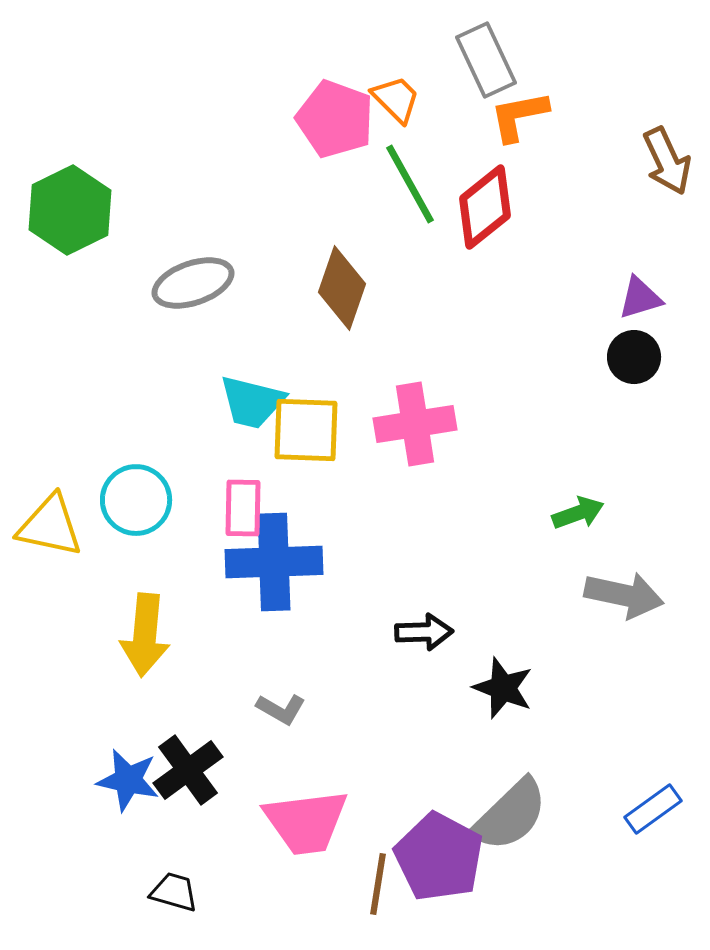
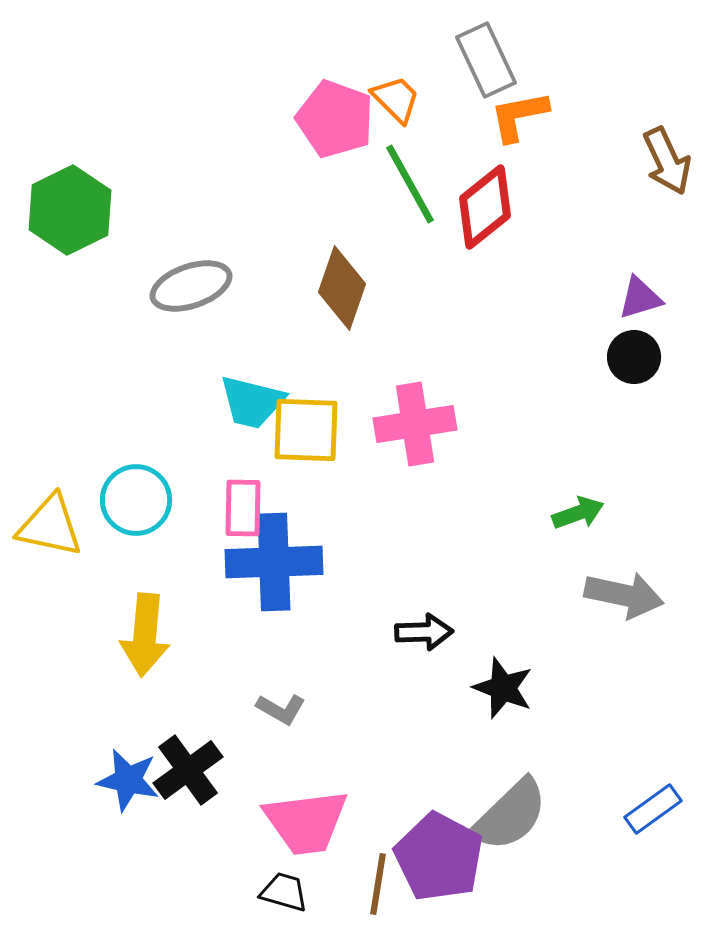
gray ellipse: moved 2 px left, 3 px down
black trapezoid: moved 110 px right
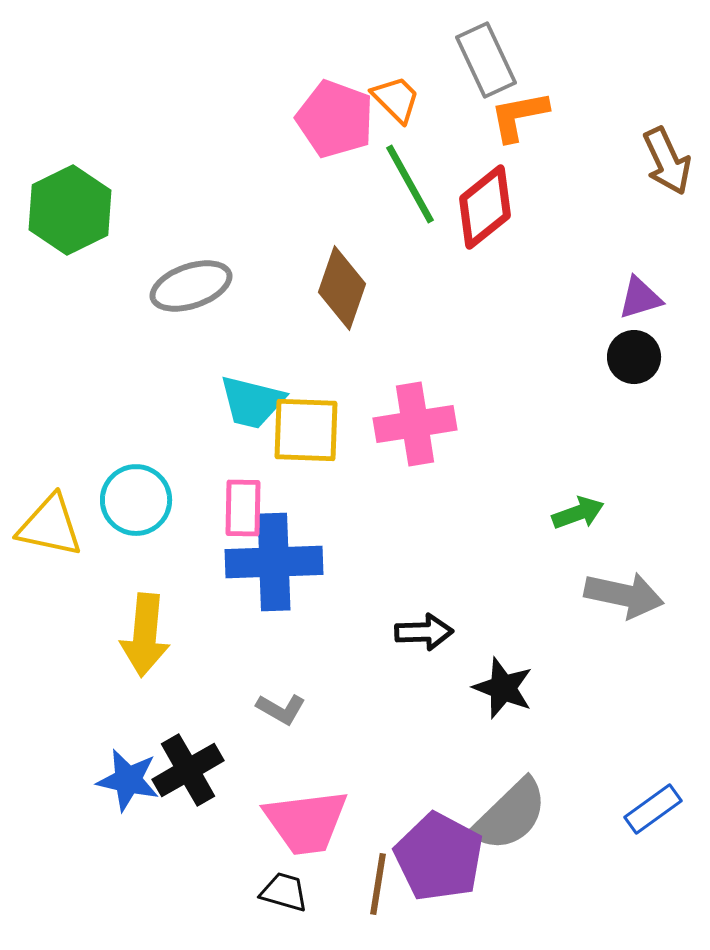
black cross: rotated 6 degrees clockwise
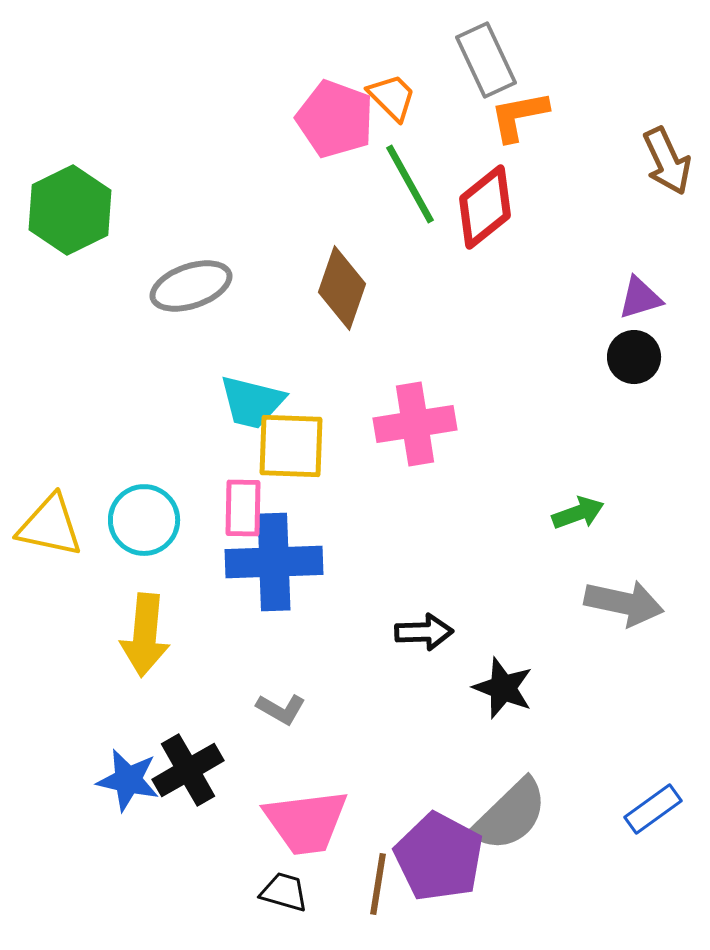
orange trapezoid: moved 4 px left, 2 px up
yellow square: moved 15 px left, 16 px down
cyan circle: moved 8 px right, 20 px down
gray arrow: moved 8 px down
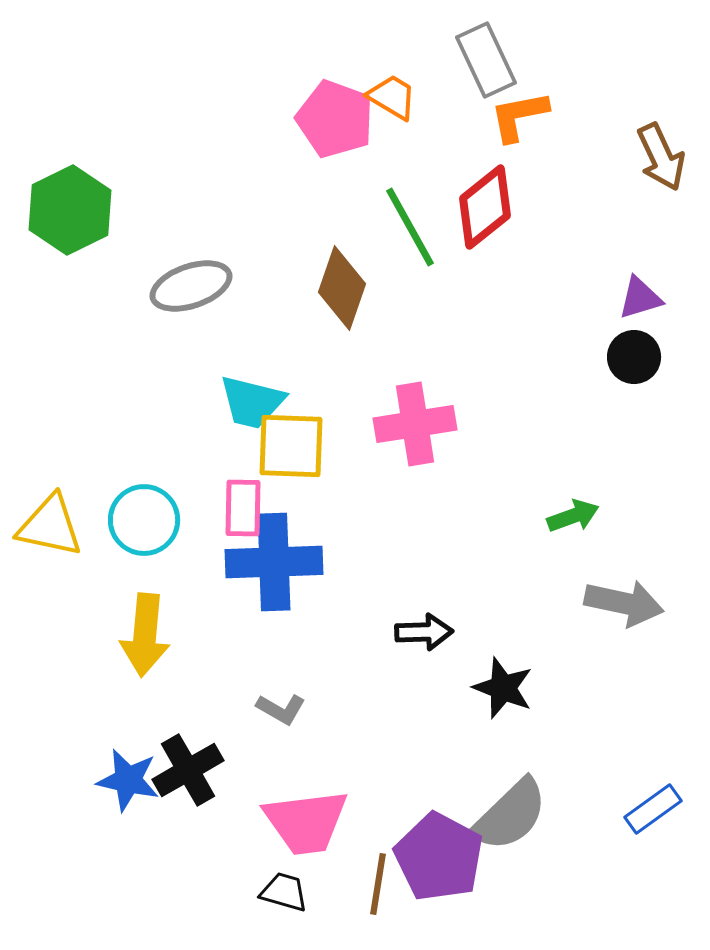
orange trapezoid: rotated 14 degrees counterclockwise
brown arrow: moved 6 px left, 4 px up
green line: moved 43 px down
green arrow: moved 5 px left, 3 px down
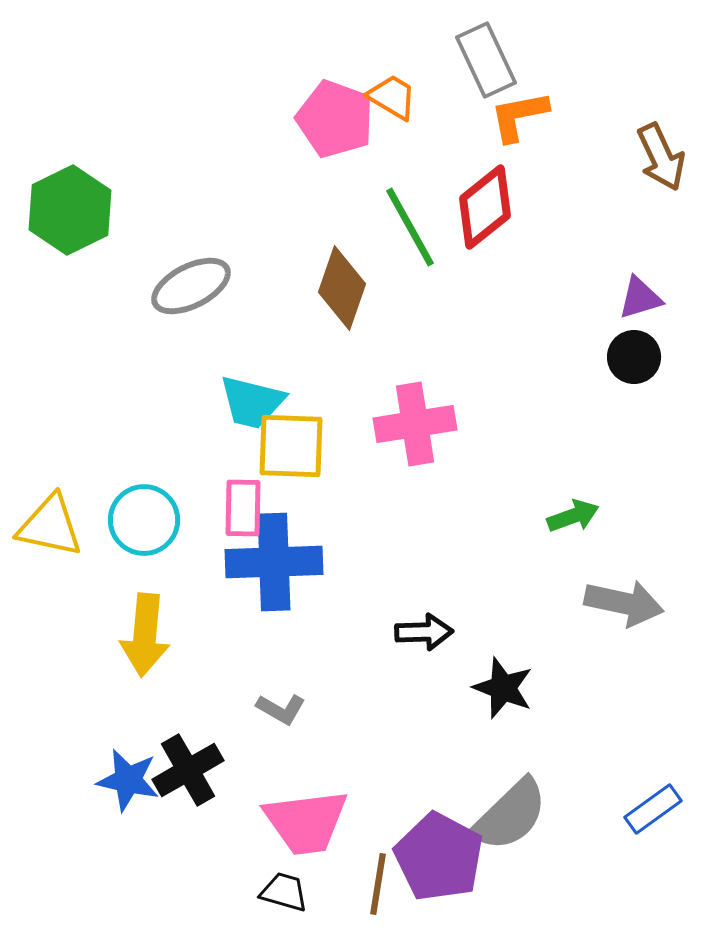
gray ellipse: rotated 8 degrees counterclockwise
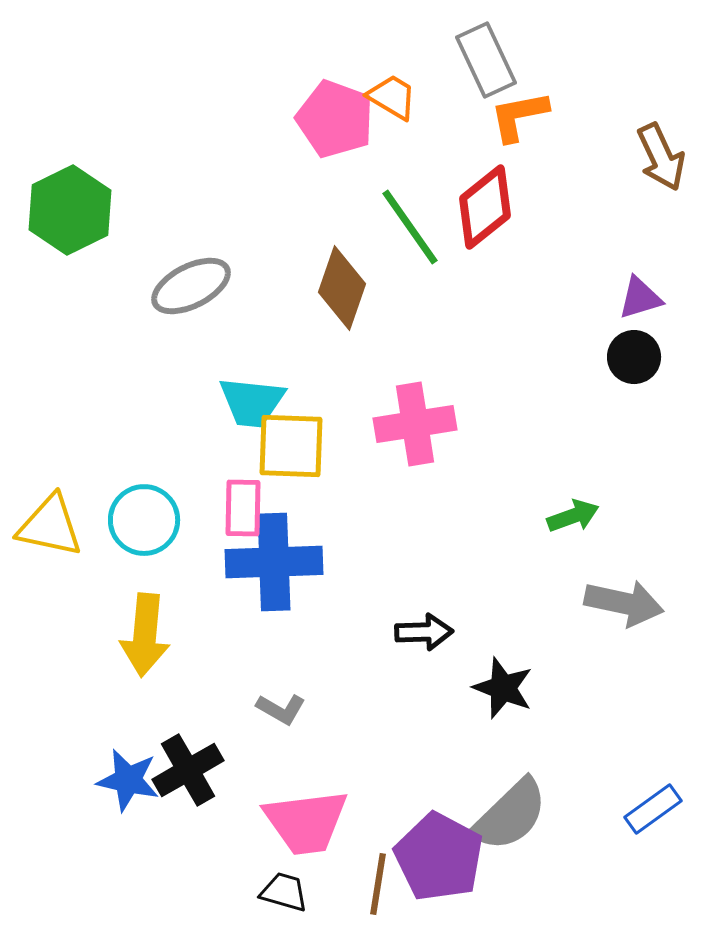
green line: rotated 6 degrees counterclockwise
cyan trapezoid: rotated 8 degrees counterclockwise
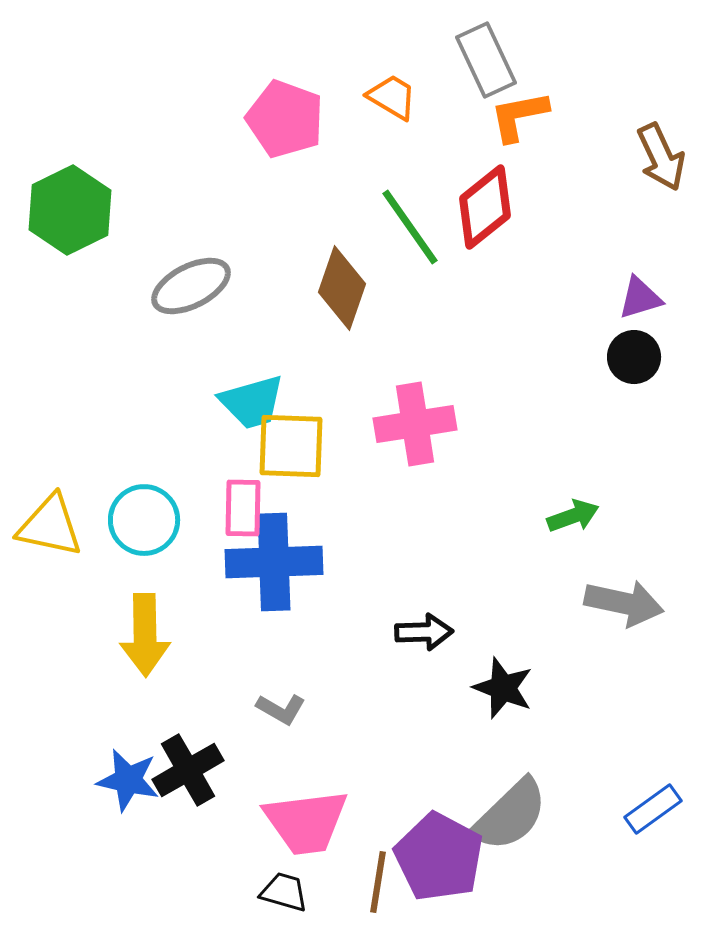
pink pentagon: moved 50 px left
cyan trapezoid: rotated 22 degrees counterclockwise
yellow arrow: rotated 6 degrees counterclockwise
brown line: moved 2 px up
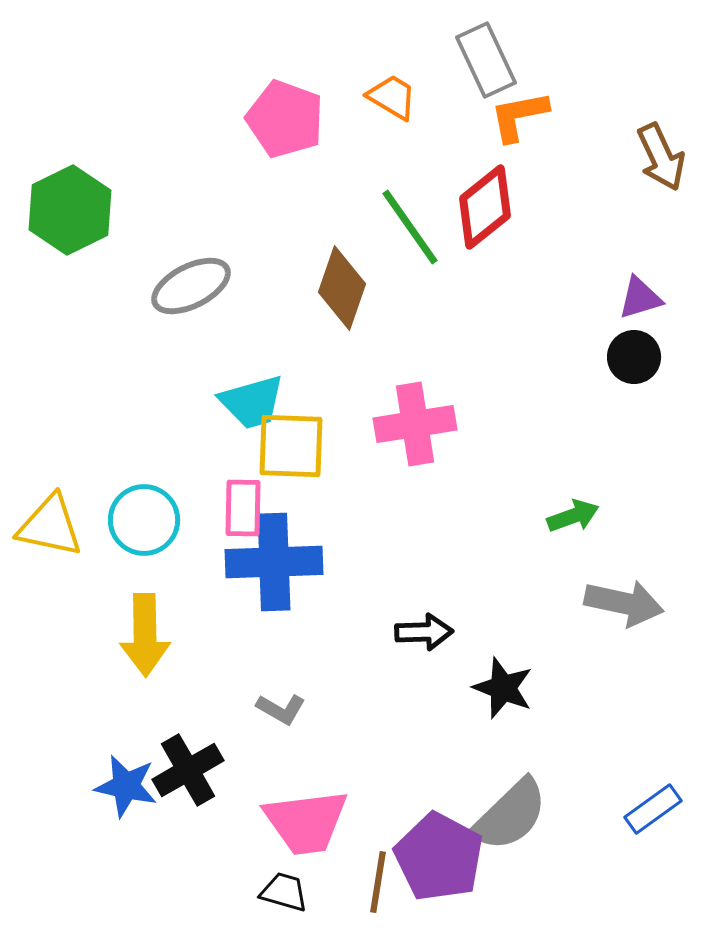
blue star: moved 2 px left, 6 px down
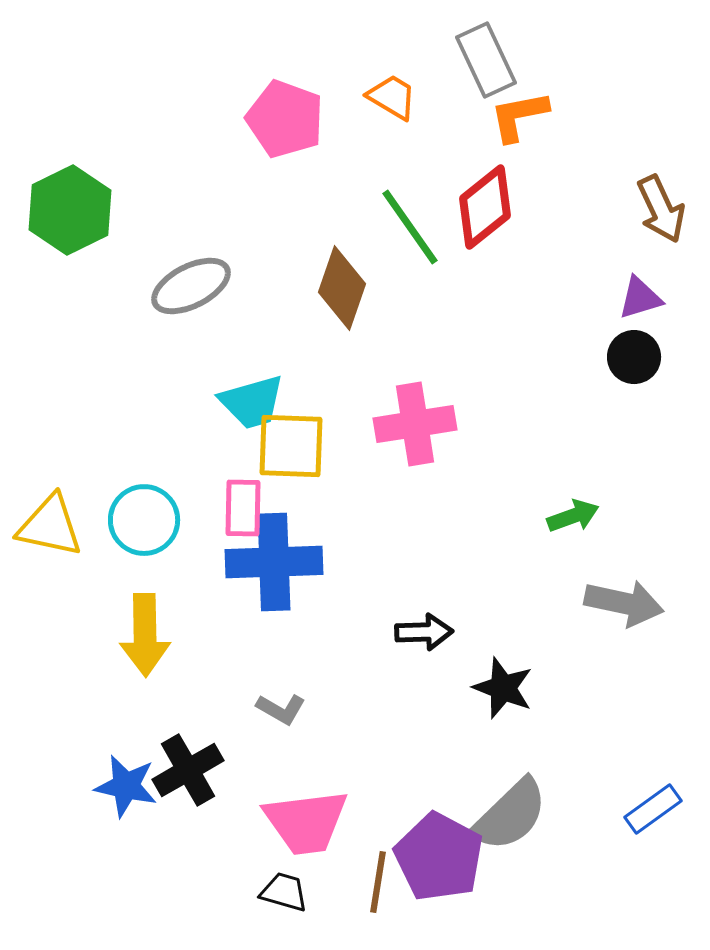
brown arrow: moved 52 px down
